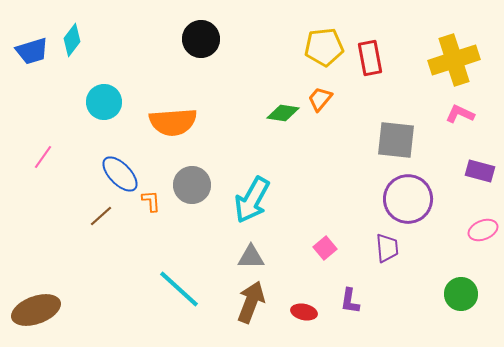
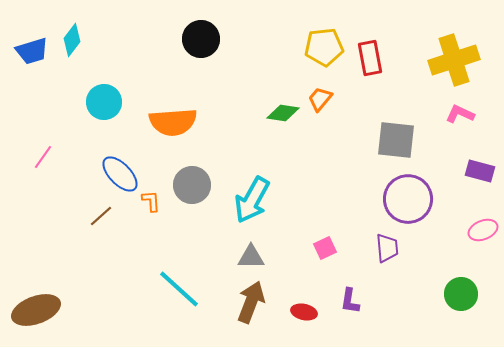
pink square: rotated 15 degrees clockwise
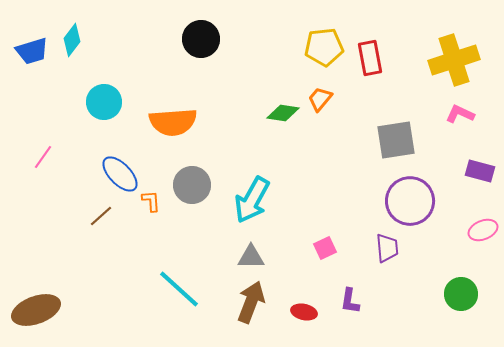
gray square: rotated 15 degrees counterclockwise
purple circle: moved 2 px right, 2 px down
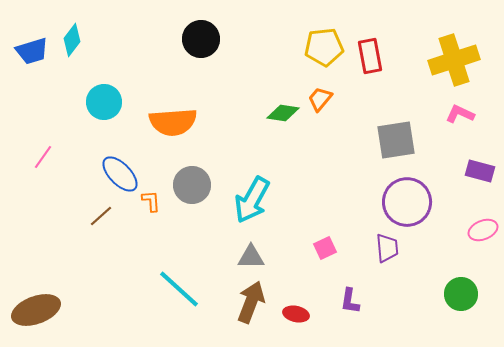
red rectangle: moved 2 px up
purple circle: moved 3 px left, 1 px down
red ellipse: moved 8 px left, 2 px down
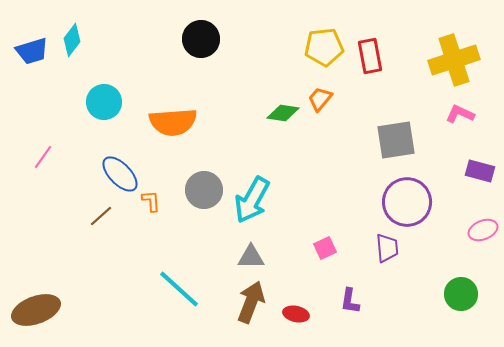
gray circle: moved 12 px right, 5 px down
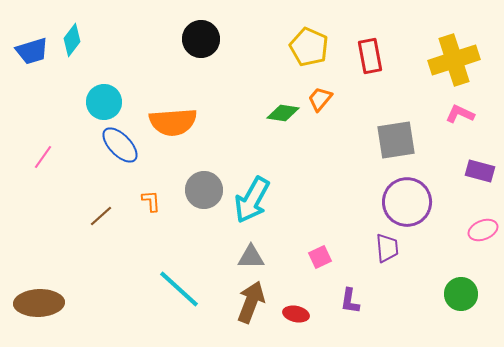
yellow pentagon: moved 15 px left; rotated 30 degrees clockwise
blue ellipse: moved 29 px up
pink square: moved 5 px left, 9 px down
brown ellipse: moved 3 px right, 7 px up; rotated 18 degrees clockwise
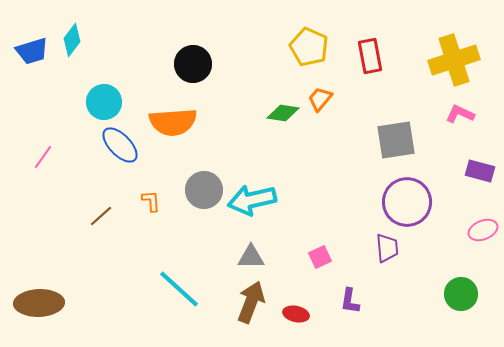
black circle: moved 8 px left, 25 px down
cyan arrow: rotated 48 degrees clockwise
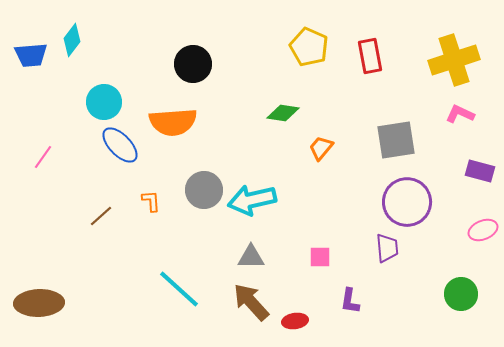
blue trapezoid: moved 1 px left, 4 px down; rotated 12 degrees clockwise
orange trapezoid: moved 1 px right, 49 px down
pink square: rotated 25 degrees clockwise
brown arrow: rotated 63 degrees counterclockwise
red ellipse: moved 1 px left, 7 px down; rotated 20 degrees counterclockwise
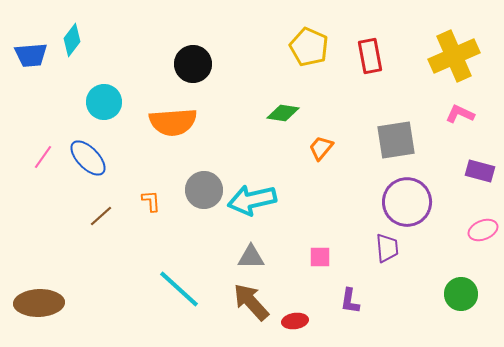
yellow cross: moved 4 px up; rotated 6 degrees counterclockwise
blue ellipse: moved 32 px left, 13 px down
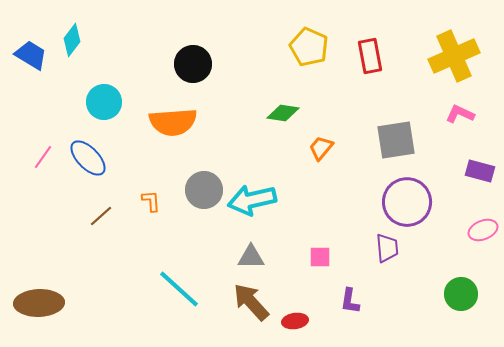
blue trapezoid: rotated 144 degrees counterclockwise
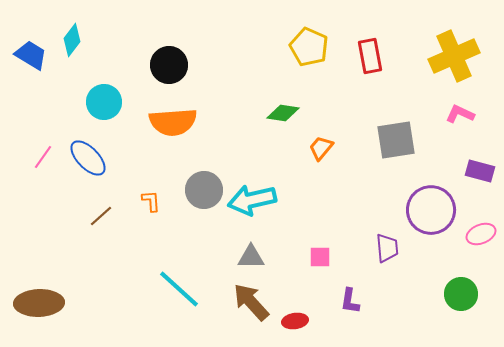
black circle: moved 24 px left, 1 px down
purple circle: moved 24 px right, 8 px down
pink ellipse: moved 2 px left, 4 px down
